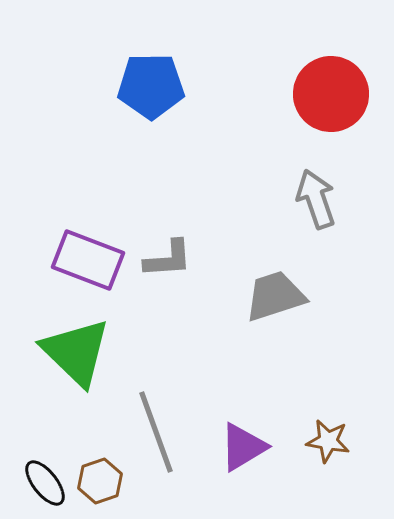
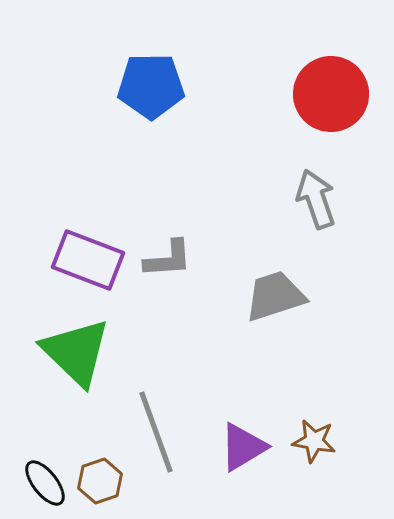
brown star: moved 14 px left
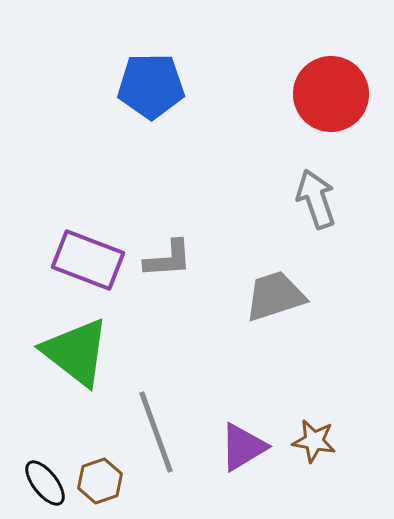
green triangle: rotated 6 degrees counterclockwise
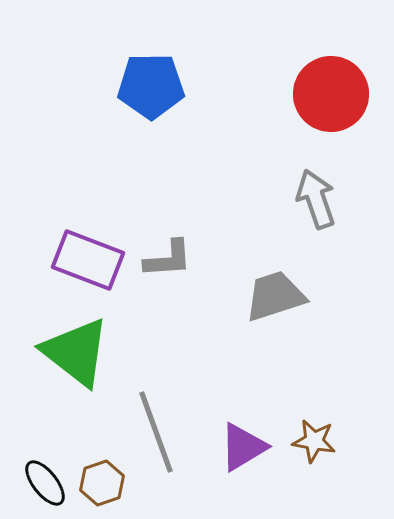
brown hexagon: moved 2 px right, 2 px down
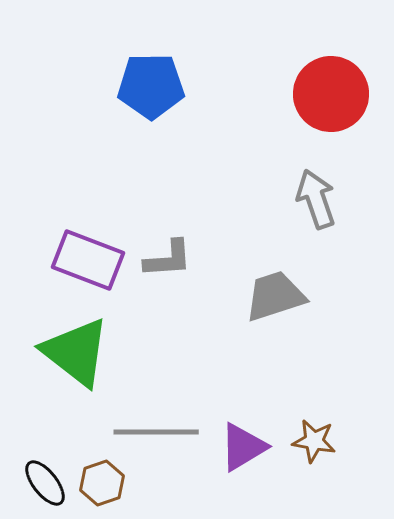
gray line: rotated 70 degrees counterclockwise
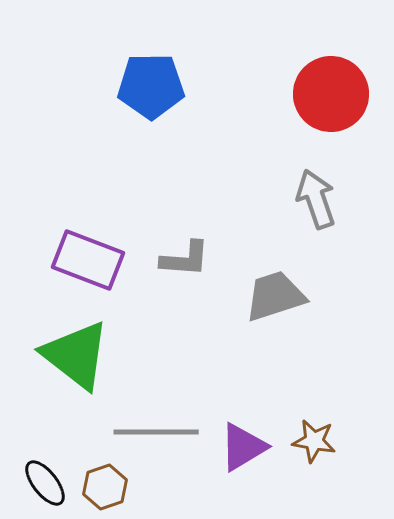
gray L-shape: moved 17 px right; rotated 8 degrees clockwise
green triangle: moved 3 px down
brown hexagon: moved 3 px right, 4 px down
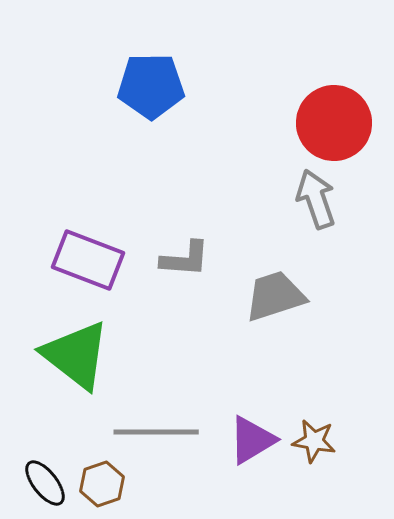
red circle: moved 3 px right, 29 px down
purple triangle: moved 9 px right, 7 px up
brown hexagon: moved 3 px left, 3 px up
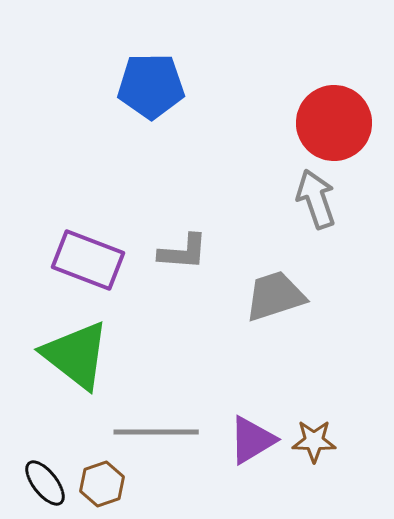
gray L-shape: moved 2 px left, 7 px up
brown star: rotated 9 degrees counterclockwise
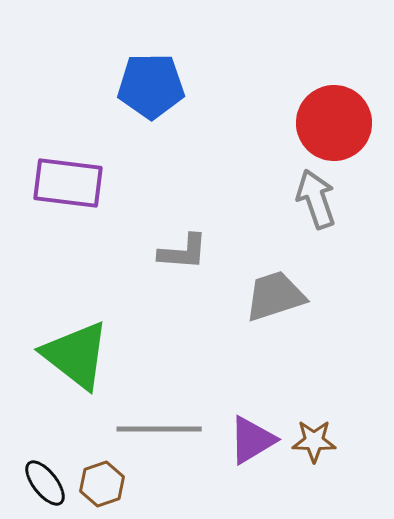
purple rectangle: moved 20 px left, 77 px up; rotated 14 degrees counterclockwise
gray line: moved 3 px right, 3 px up
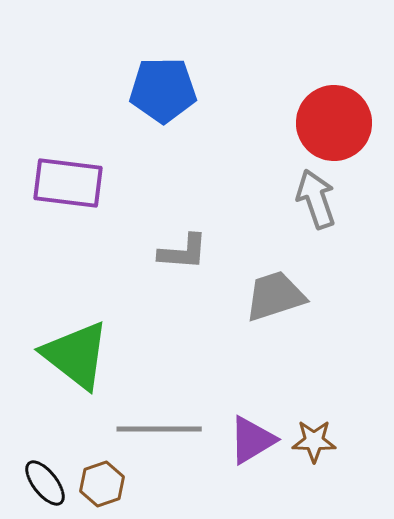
blue pentagon: moved 12 px right, 4 px down
